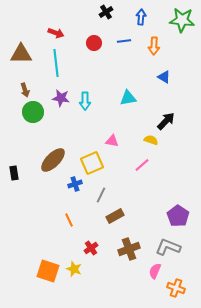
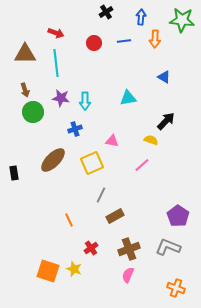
orange arrow: moved 1 px right, 7 px up
brown triangle: moved 4 px right
blue cross: moved 55 px up
pink semicircle: moved 27 px left, 4 px down
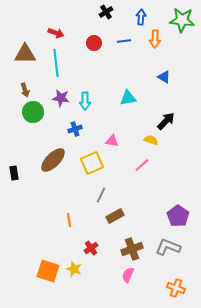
orange line: rotated 16 degrees clockwise
brown cross: moved 3 px right
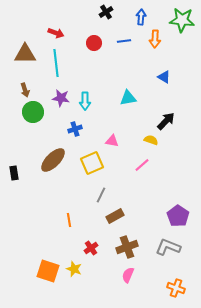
brown cross: moved 5 px left, 2 px up
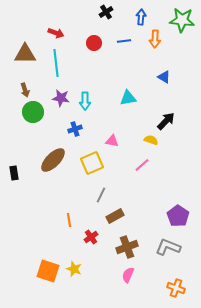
red cross: moved 11 px up
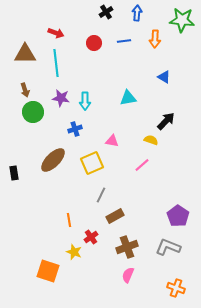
blue arrow: moved 4 px left, 4 px up
yellow star: moved 17 px up
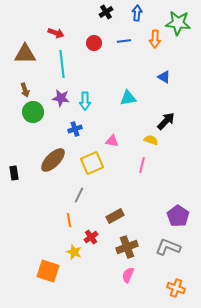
green star: moved 4 px left, 3 px down
cyan line: moved 6 px right, 1 px down
pink line: rotated 35 degrees counterclockwise
gray line: moved 22 px left
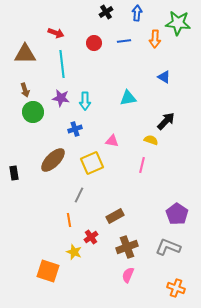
purple pentagon: moved 1 px left, 2 px up
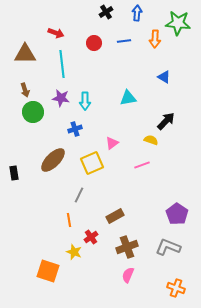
pink triangle: moved 2 px down; rotated 48 degrees counterclockwise
pink line: rotated 56 degrees clockwise
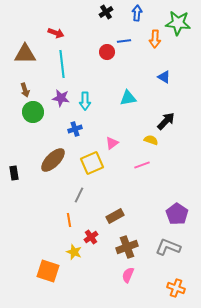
red circle: moved 13 px right, 9 px down
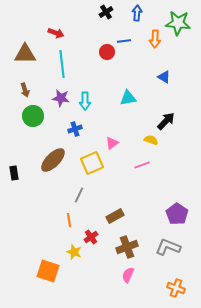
green circle: moved 4 px down
